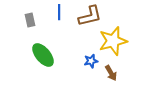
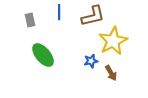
brown L-shape: moved 3 px right
yellow star: rotated 12 degrees counterclockwise
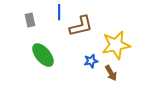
brown L-shape: moved 12 px left, 10 px down
yellow star: moved 3 px right, 4 px down; rotated 16 degrees clockwise
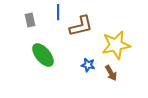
blue line: moved 1 px left
blue star: moved 3 px left, 4 px down; rotated 24 degrees clockwise
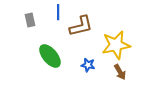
green ellipse: moved 7 px right, 1 px down
brown arrow: moved 9 px right, 1 px up
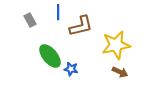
gray rectangle: rotated 16 degrees counterclockwise
blue star: moved 17 px left, 4 px down
brown arrow: rotated 35 degrees counterclockwise
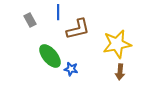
brown L-shape: moved 3 px left, 3 px down
yellow star: moved 1 px right, 1 px up
brown arrow: rotated 70 degrees clockwise
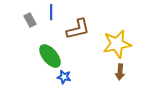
blue line: moved 7 px left
blue star: moved 7 px left, 8 px down
